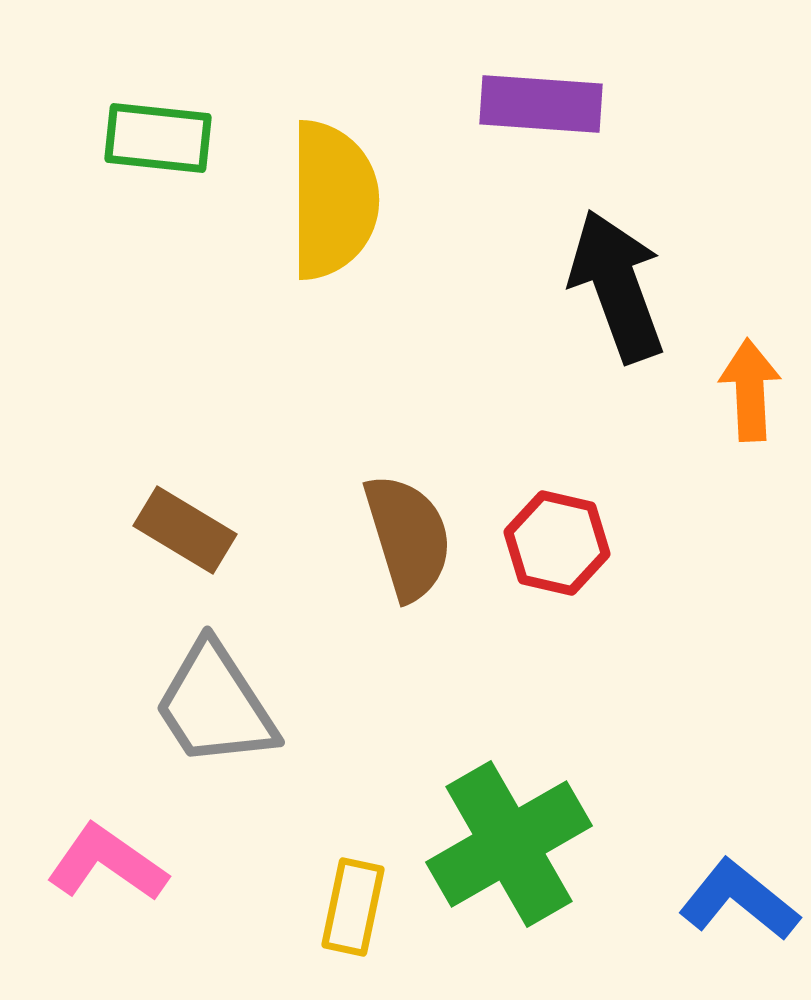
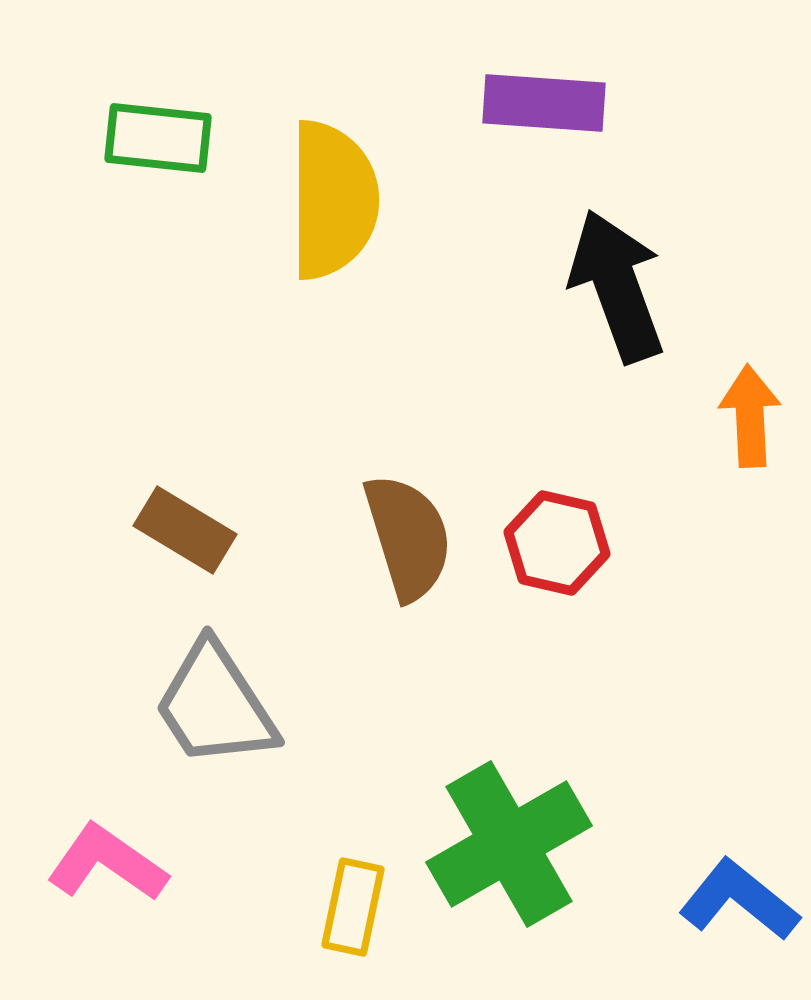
purple rectangle: moved 3 px right, 1 px up
orange arrow: moved 26 px down
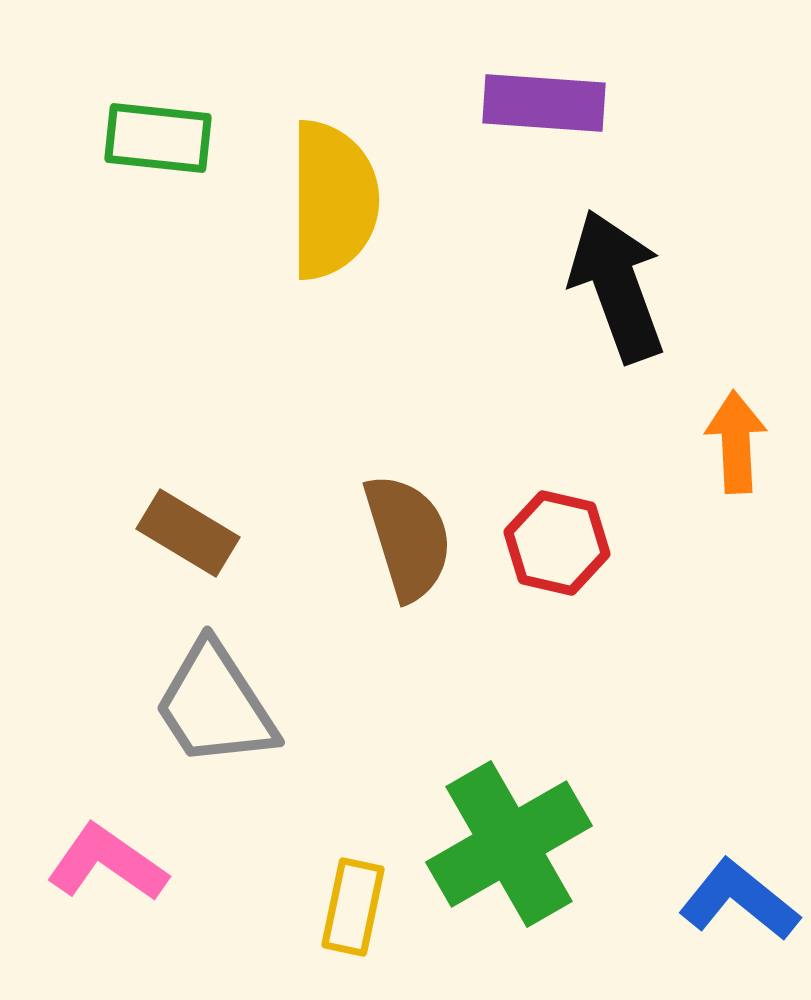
orange arrow: moved 14 px left, 26 px down
brown rectangle: moved 3 px right, 3 px down
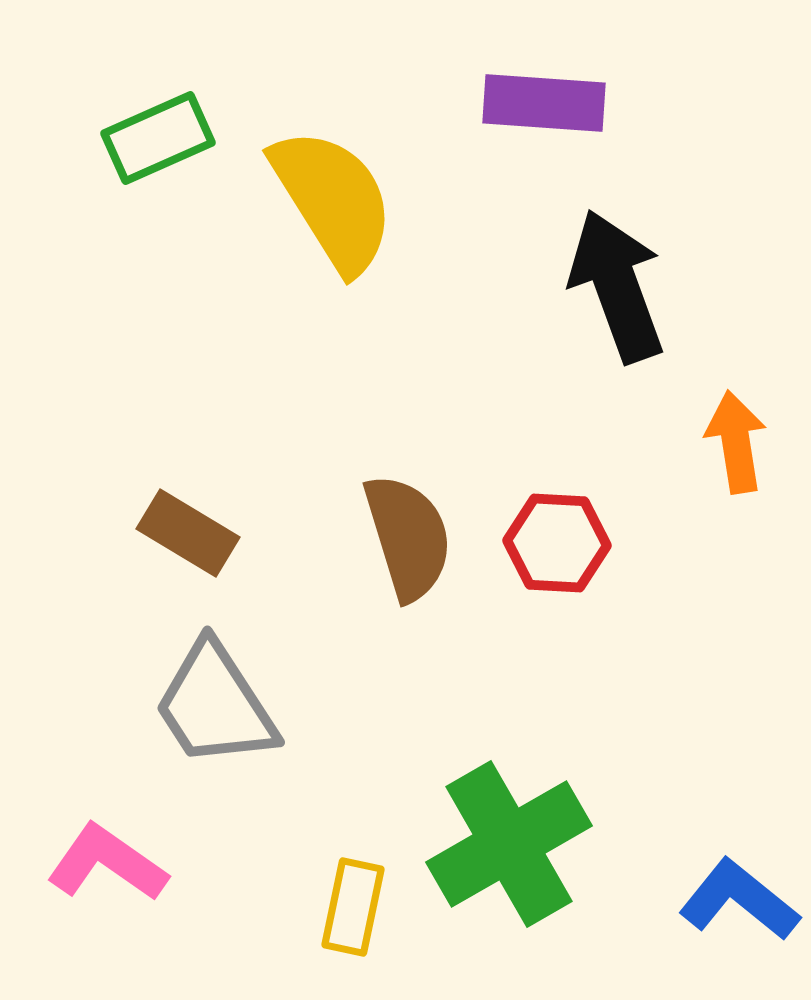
green rectangle: rotated 30 degrees counterclockwise
yellow semicircle: rotated 32 degrees counterclockwise
orange arrow: rotated 6 degrees counterclockwise
red hexagon: rotated 10 degrees counterclockwise
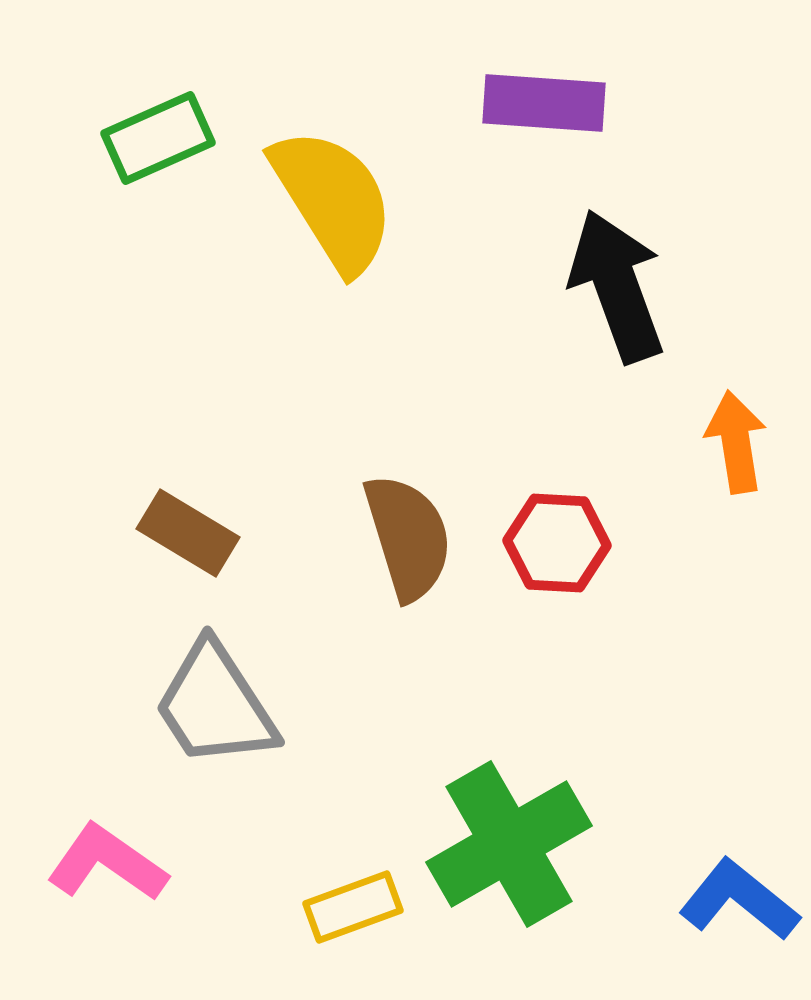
yellow rectangle: rotated 58 degrees clockwise
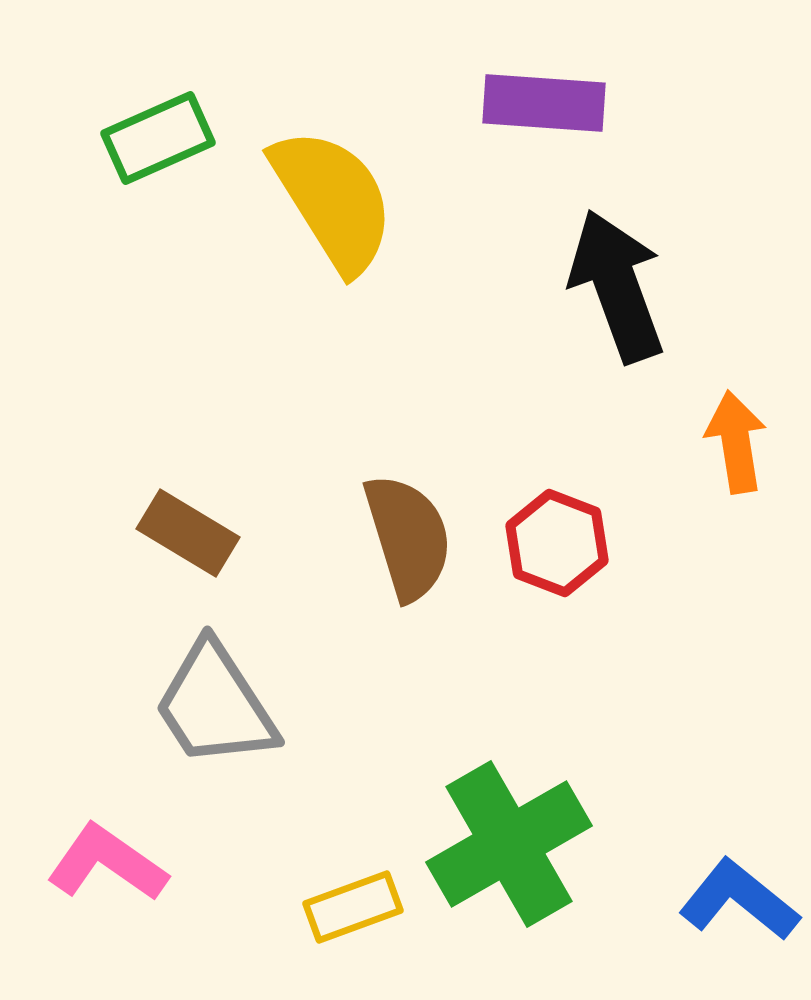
red hexagon: rotated 18 degrees clockwise
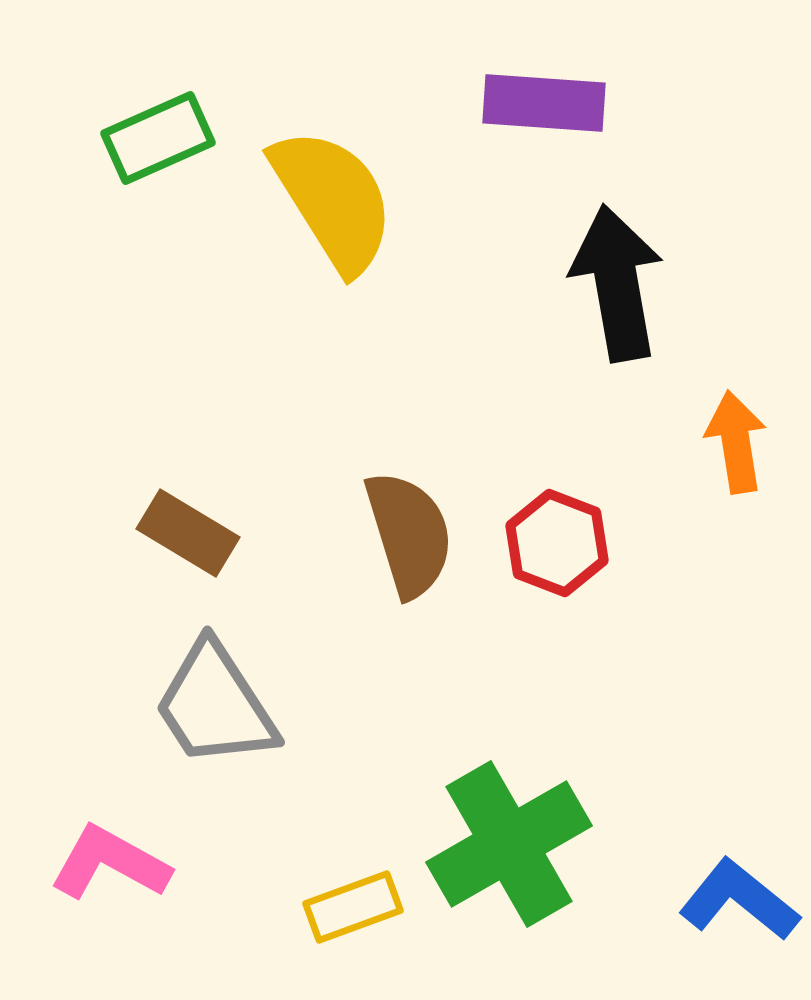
black arrow: moved 3 px up; rotated 10 degrees clockwise
brown semicircle: moved 1 px right, 3 px up
pink L-shape: moved 3 px right; rotated 6 degrees counterclockwise
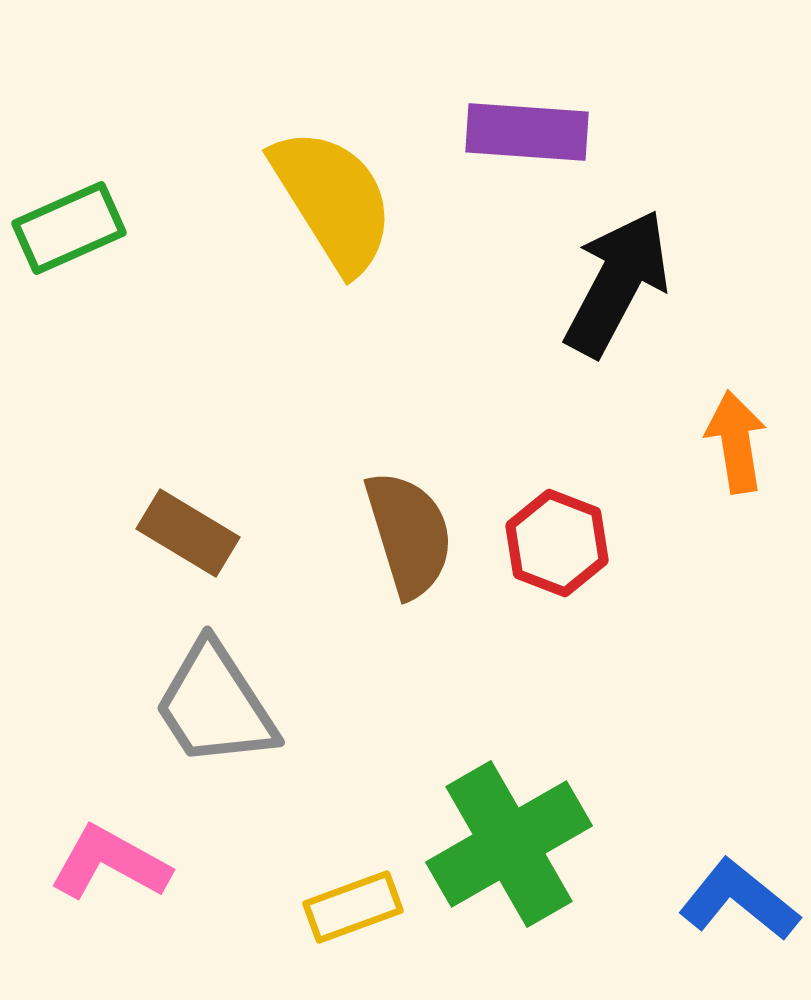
purple rectangle: moved 17 px left, 29 px down
green rectangle: moved 89 px left, 90 px down
black arrow: rotated 38 degrees clockwise
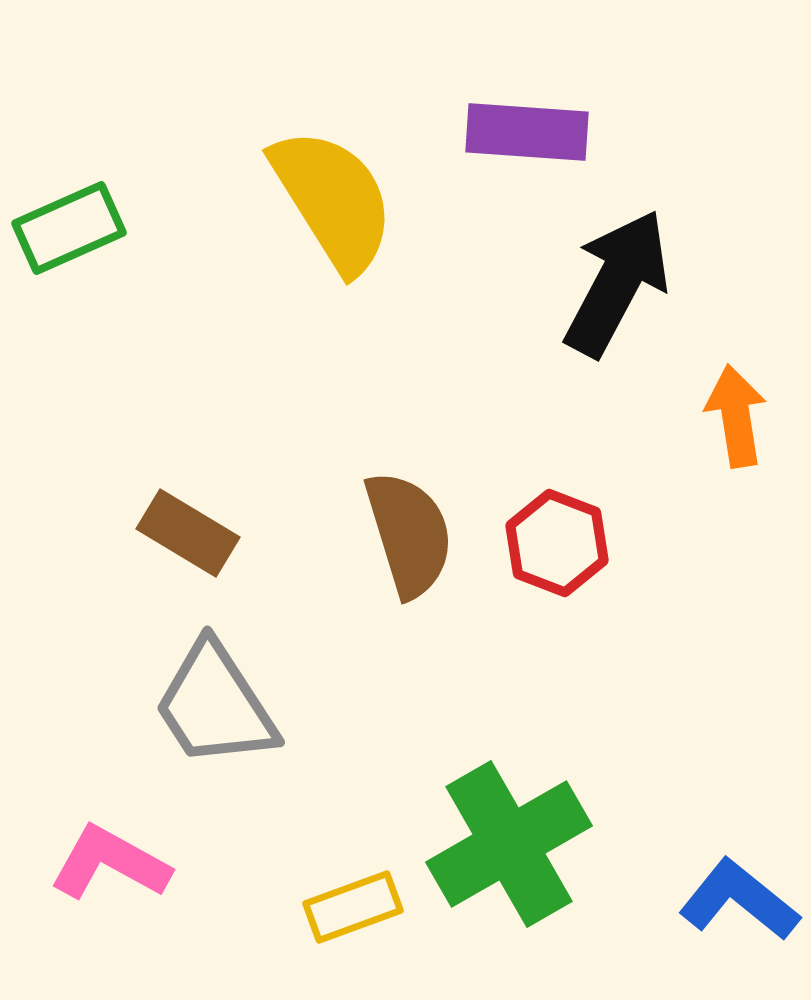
orange arrow: moved 26 px up
